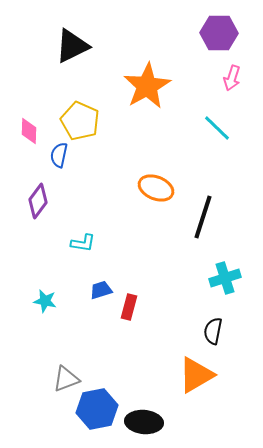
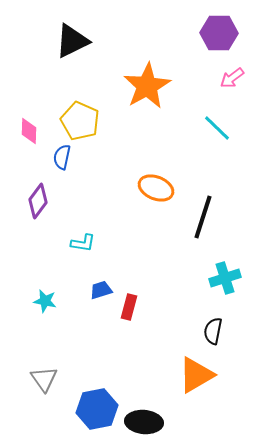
black triangle: moved 5 px up
pink arrow: rotated 35 degrees clockwise
blue semicircle: moved 3 px right, 2 px down
gray triangle: moved 22 px left; rotated 44 degrees counterclockwise
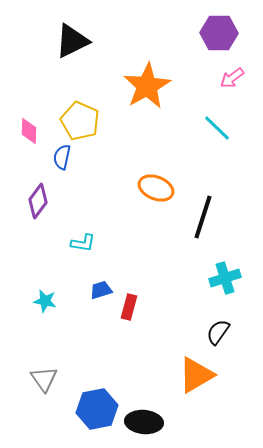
black semicircle: moved 5 px right, 1 px down; rotated 24 degrees clockwise
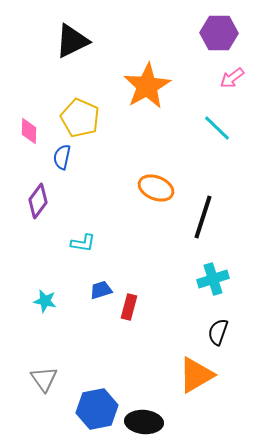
yellow pentagon: moved 3 px up
cyan cross: moved 12 px left, 1 px down
black semicircle: rotated 16 degrees counterclockwise
